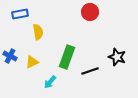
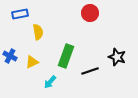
red circle: moved 1 px down
green rectangle: moved 1 px left, 1 px up
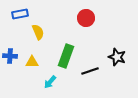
red circle: moved 4 px left, 5 px down
yellow semicircle: rotated 14 degrees counterclockwise
blue cross: rotated 24 degrees counterclockwise
yellow triangle: rotated 24 degrees clockwise
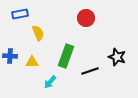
yellow semicircle: moved 1 px down
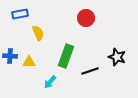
yellow triangle: moved 3 px left
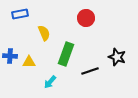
yellow semicircle: moved 6 px right
green rectangle: moved 2 px up
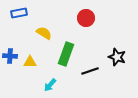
blue rectangle: moved 1 px left, 1 px up
yellow semicircle: rotated 35 degrees counterclockwise
yellow triangle: moved 1 px right
cyan arrow: moved 3 px down
